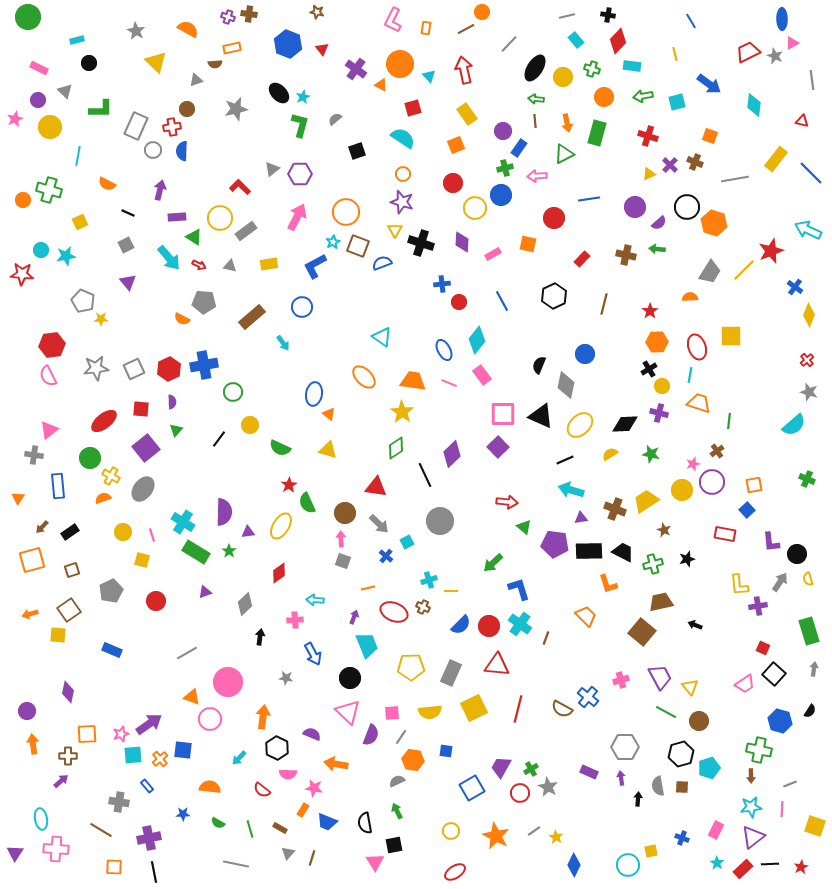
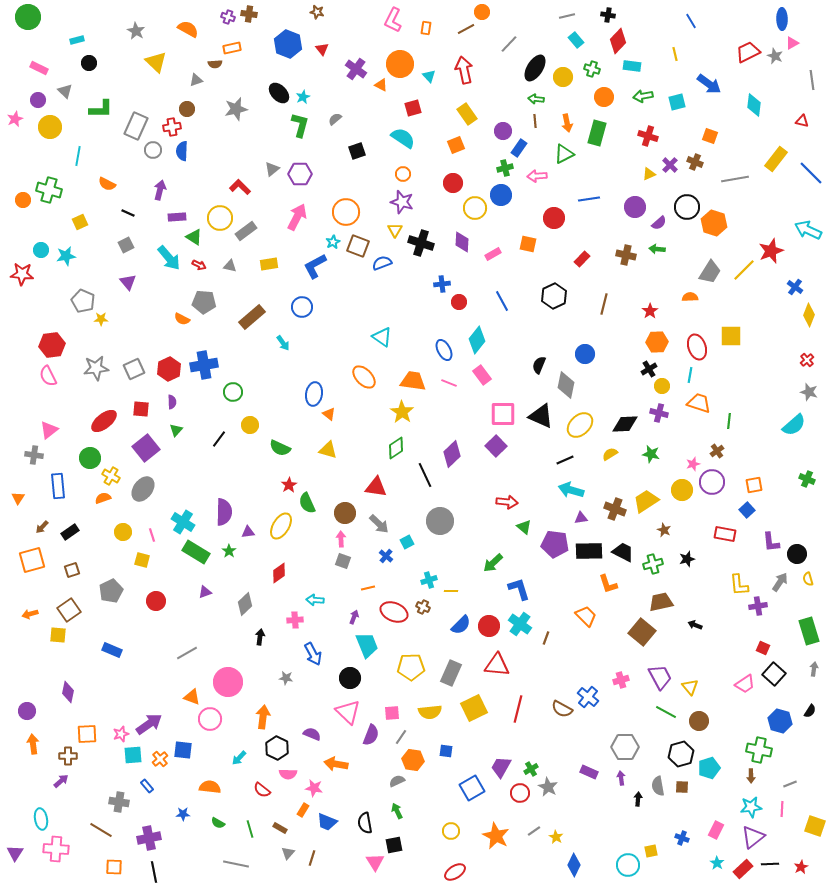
purple square at (498, 447): moved 2 px left, 1 px up
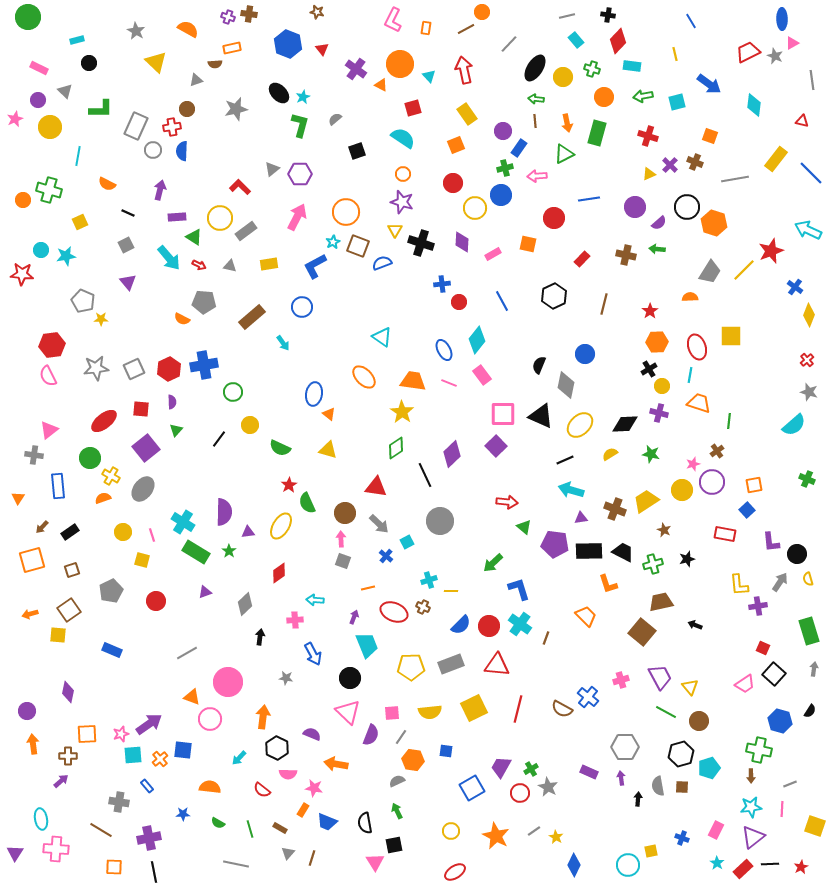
gray rectangle at (451, 673): moved 9 px up; rotated 45 degrees clockwise
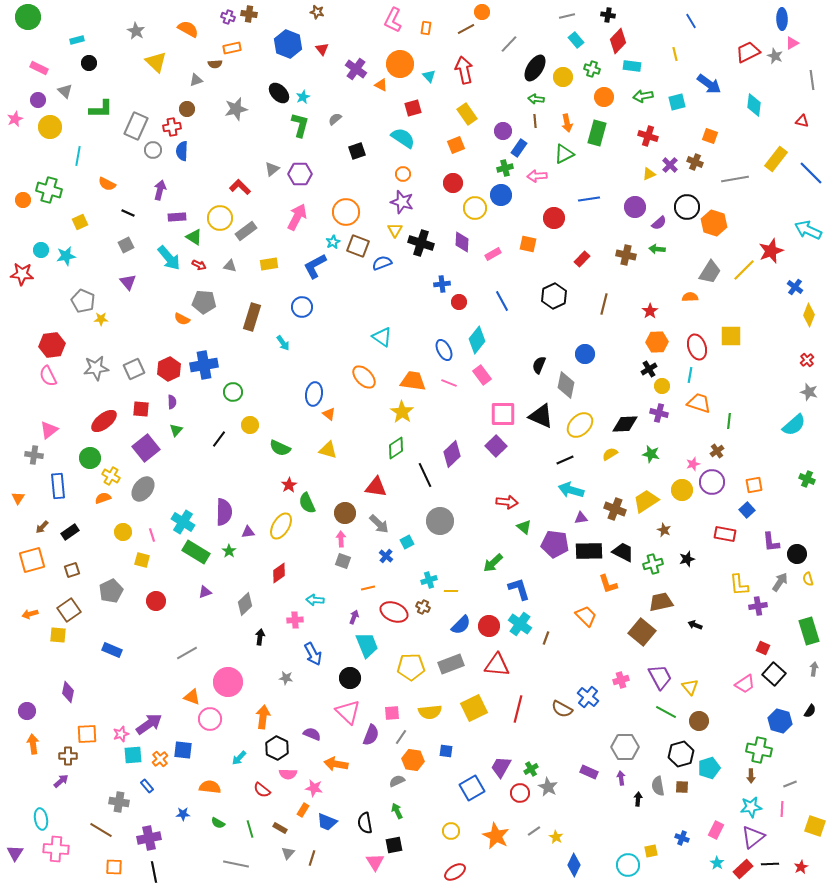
brown rectangle at (252, 317): rotated 32 degrees counterclockwise
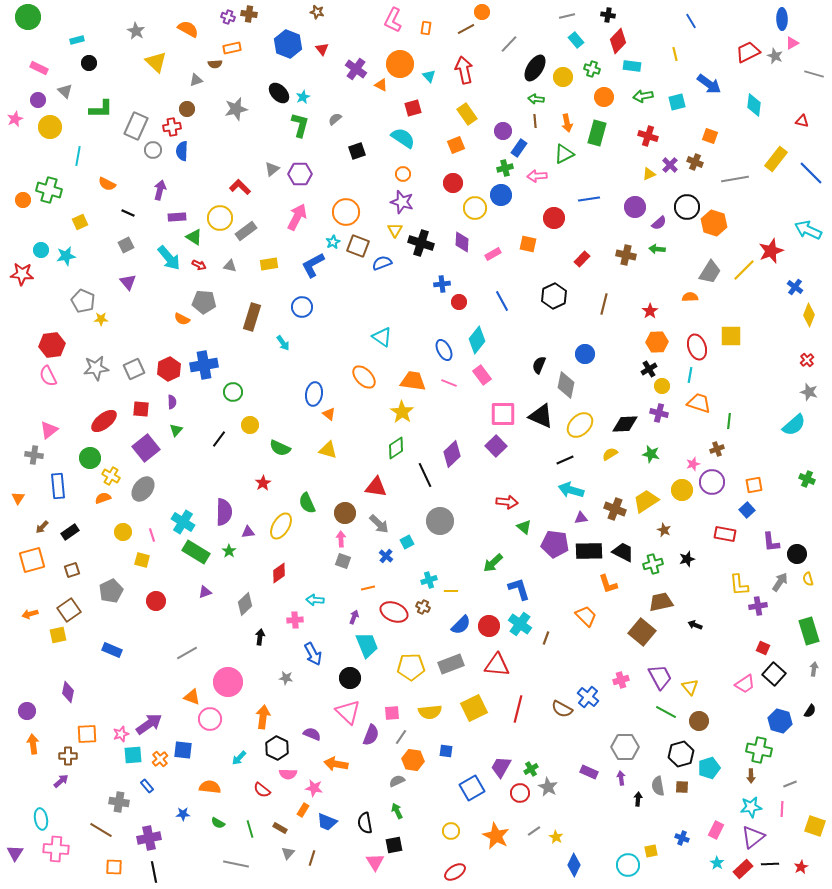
gray line at (812, 80): moved 2 px right, 6 px up; rotated 66 degrees counterclockwise
blue L-shape at (315, 266): moved 2 px left, 1 px up
brown cross at (717, 451): moved 2 px up; rotated 16 degrees clockwise
red star at (289, 485): moved 26 px left, 2 px up
yellow square at (58, 635): rotated 18 degrees counterclockwise
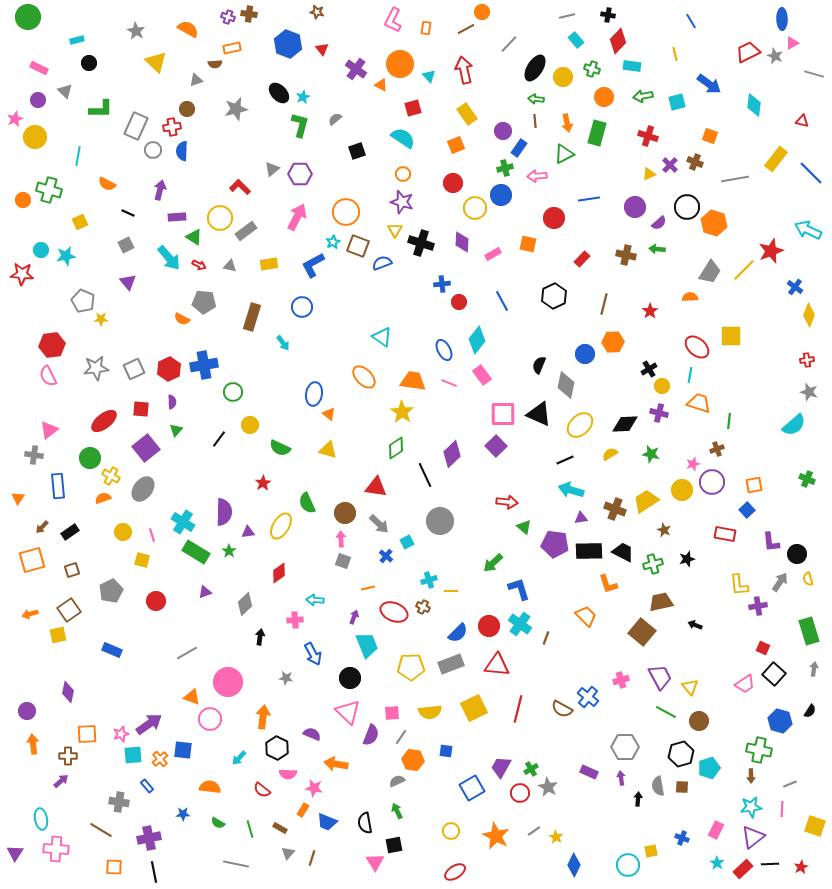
yellow circle at (50, 127): moved 15 px left, 10 px down
orange hexagon at (657, 342): moved 44 px left
red ellipse at (697, 347): rotated 30 degrees counterclockwise
red cross at (807, 360): rotated 32 degrees clockwise
black triangle at (541, 416): moved 2 px left, 2 px up
blue semicircle at (461, 625): moved 3 px left, 8 px down
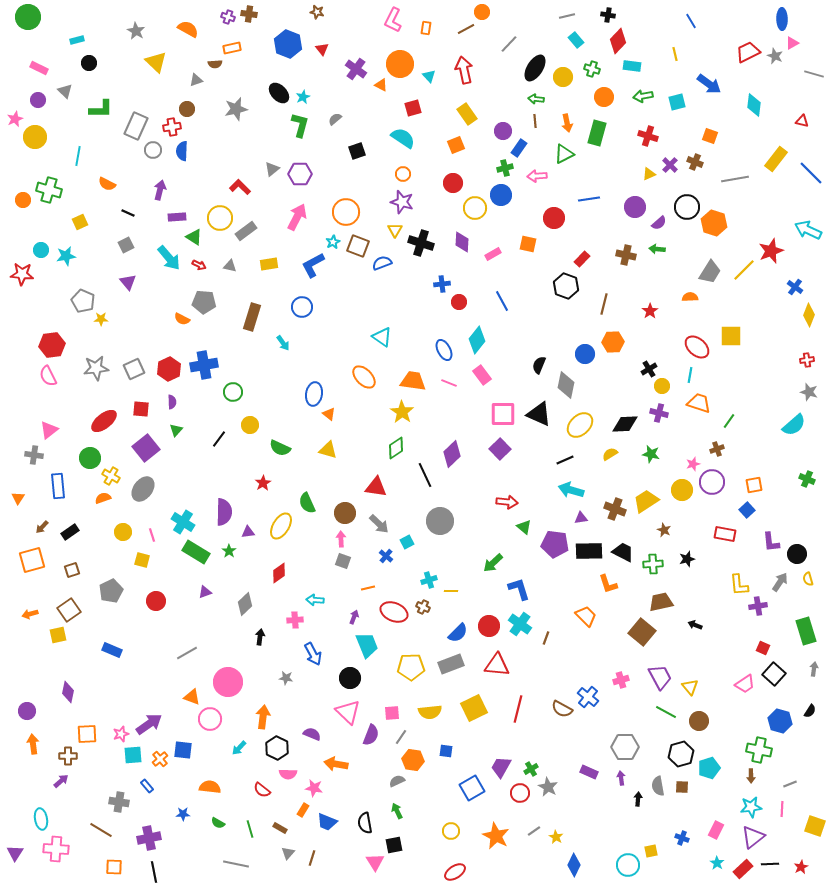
black hexagon at (554, 296): moved 12 px right, 10 px up; rotated 15 degrees counterclockwise
green line at (729, 421): rotated 28 degrees clockwise
purple square at (496, 446): moved 4 px right, 3 px down
green cross at (653, 564): rotated 12 degrees clockwise
green rectangle at (809, 631): moved 3 px left
cyan arrow at (239, 758): moved 10 px up
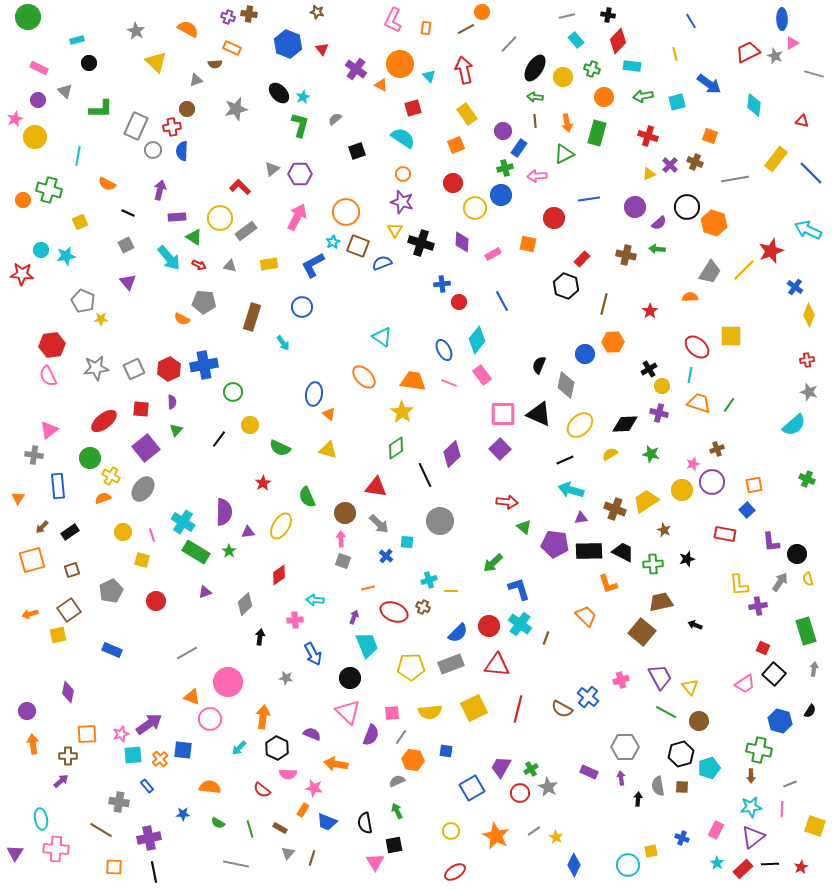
orange rectangle at (232, 48): rotated 36 degrees clockwise
green arrow at (536, 99): moved 1 px left, 2 px up
green line at (729, 421): moved 16 px up
green semicircle at (307, 503): moved 6 px up
cyan square at (407, 542): rotated 32 degrees clockwise
red diamond at (279, 573): moved 2 px down
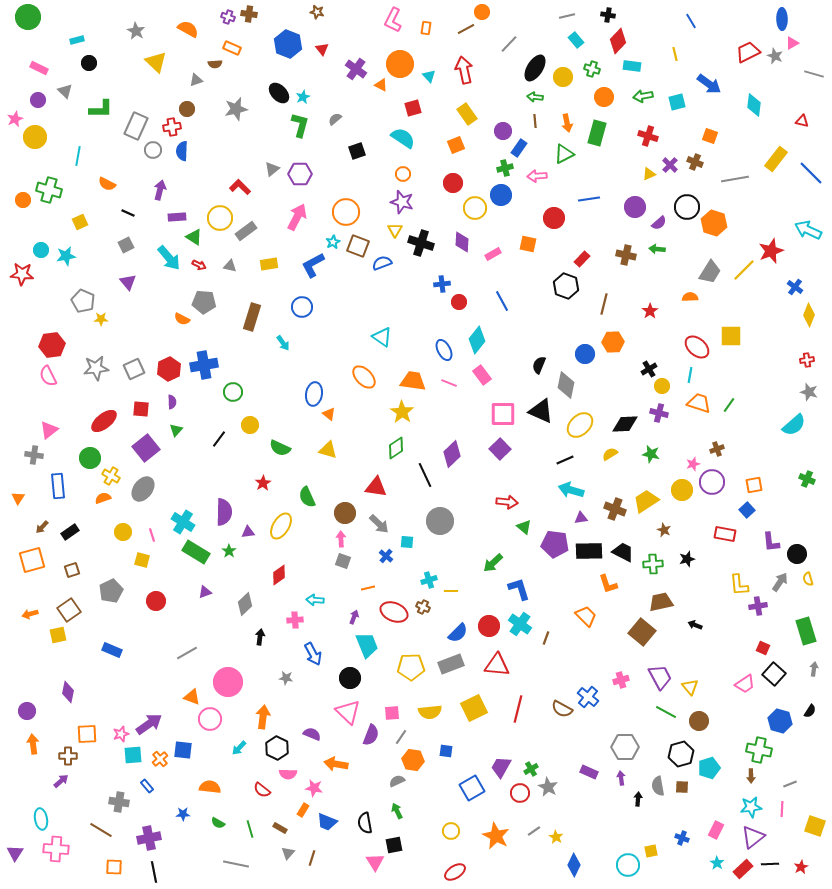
black triangle at (539, 414): moved 2 px right, 3 px up
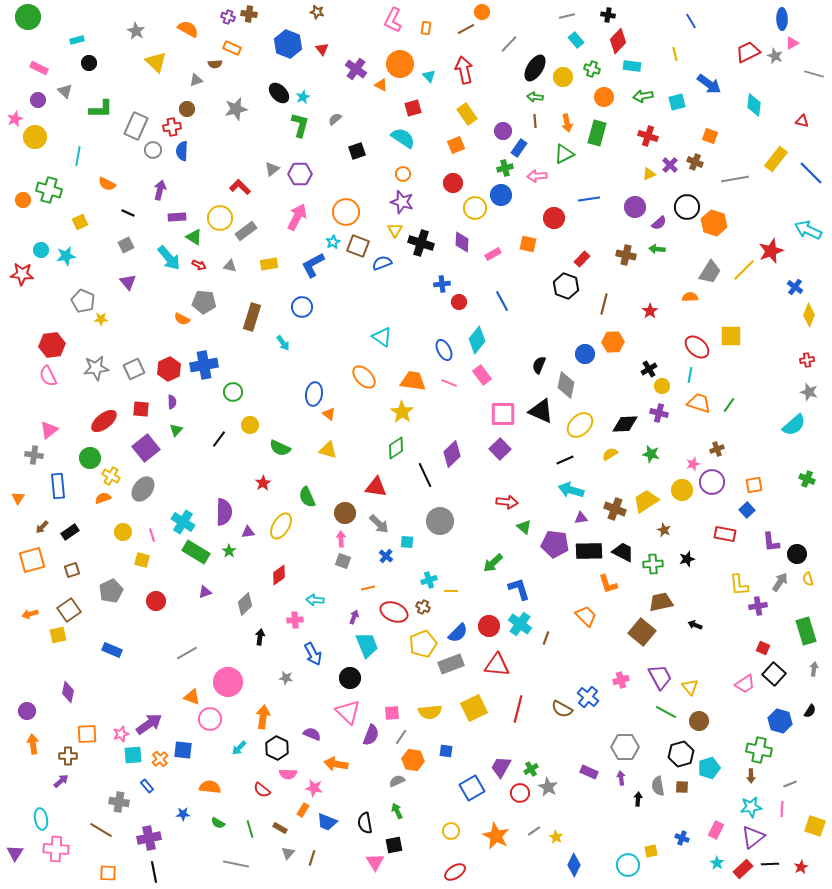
yellow pentagon at (411, 667): moved 12 px right, 23 px up; rotated 20 degrees counterclockwise
orange square at (114, 867): moved 6 px left, 6 px down
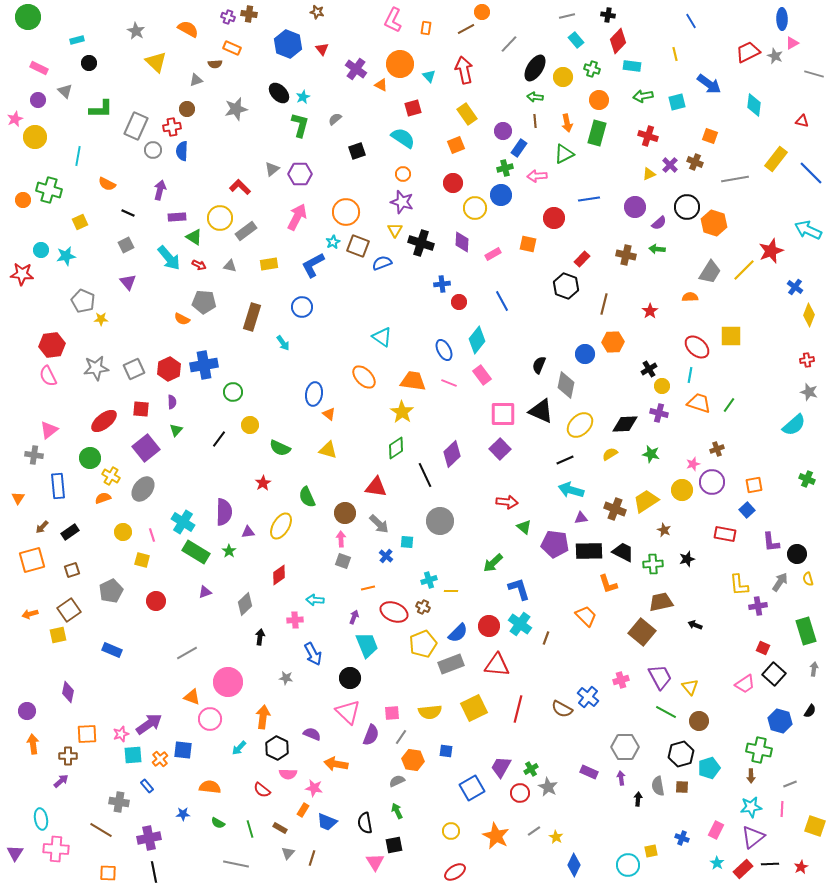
orange circle at (604, 97): moved 5 px left, 3 px down
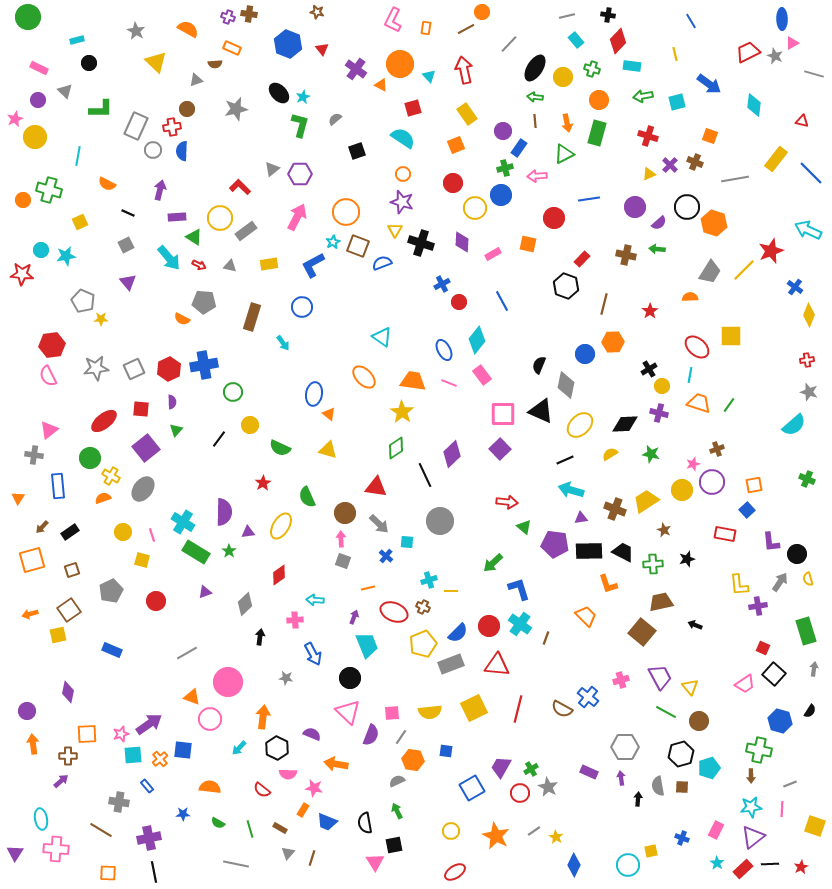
blue cross at (442, 284): rotated 21 degrees counterclockwise
